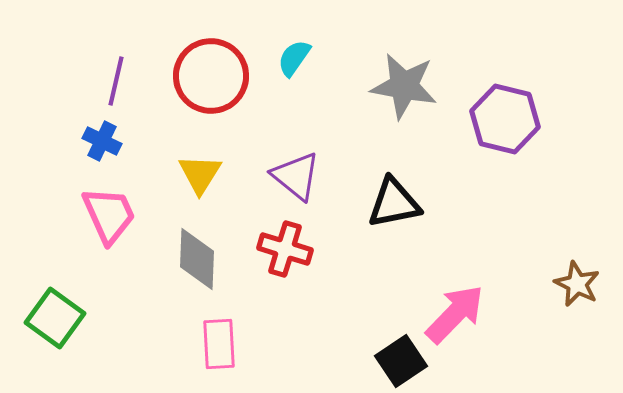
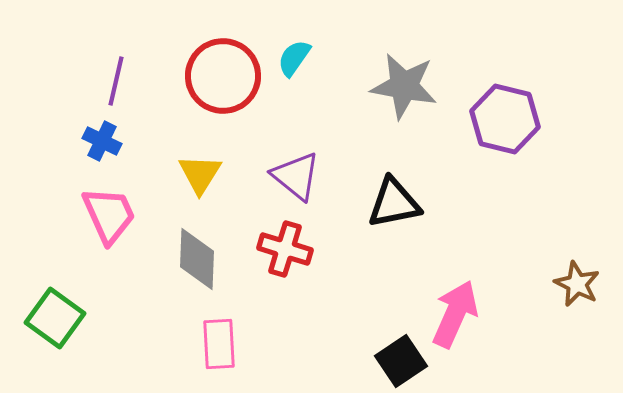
red circle: moved 12 px right
pink arrow: rotated 20 degrees counterclockwise
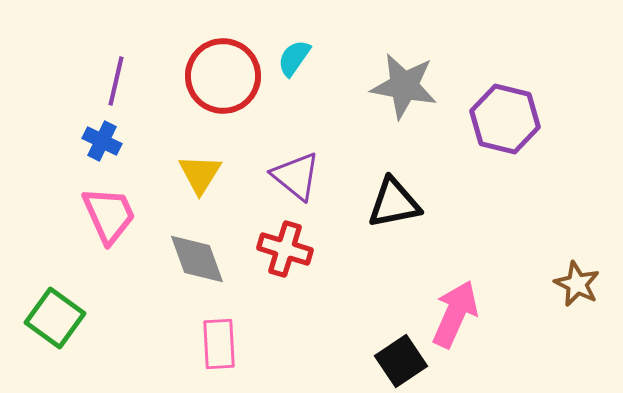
gray diamond: rotated 22 degrees counterclockwise
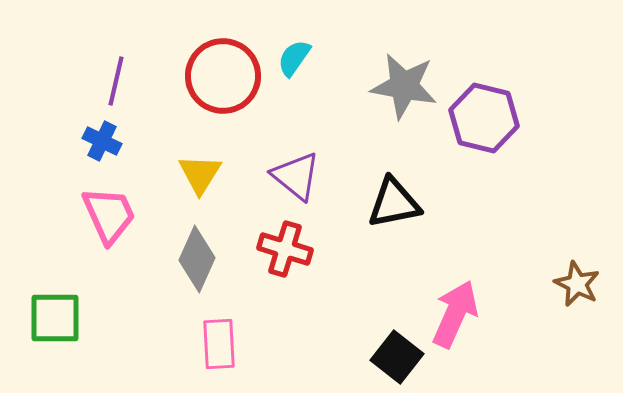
purple hexagon: moved 21 px left, 1 px up
gray diamond: rotated 44 degrees clockwise
green square: rotated 36 degrees counterclockwise
black square: moved 4 px left, 4 px up; rotated 18 degrees counterclockwise
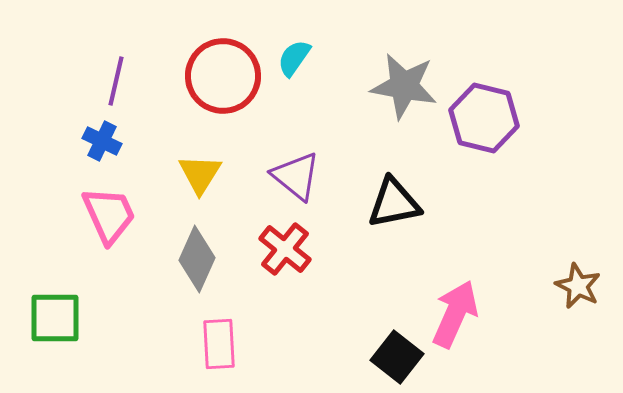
red cross: rotated 22 degrees clockwise
brown star: moved 1 px right, 2 px down
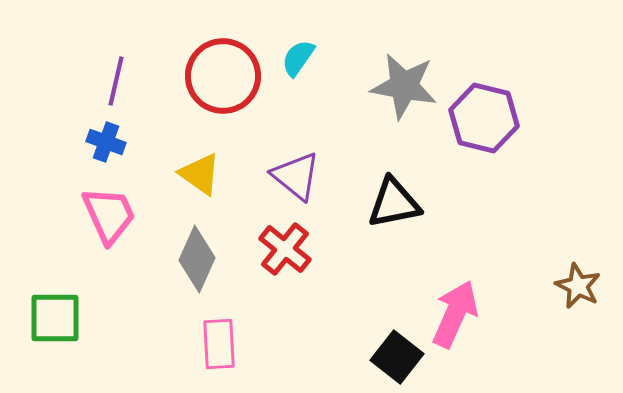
cyan semicircle: moved 4 px right
blue cross: moved 4 px right, 1 px down; rotated 6 degrees counterclockwise
yellow triangle: rotated 27 degrees counterclockwise
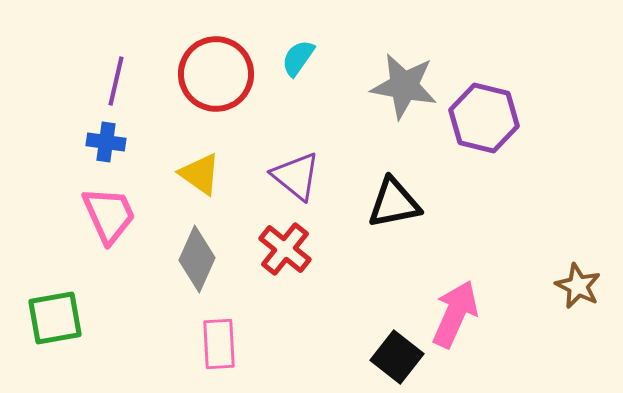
red circle: moved 7 px left, 2 px up
blue cross: rotated 12 degrees counterclockwise
green square: rotated 10 degrees counterclockwise
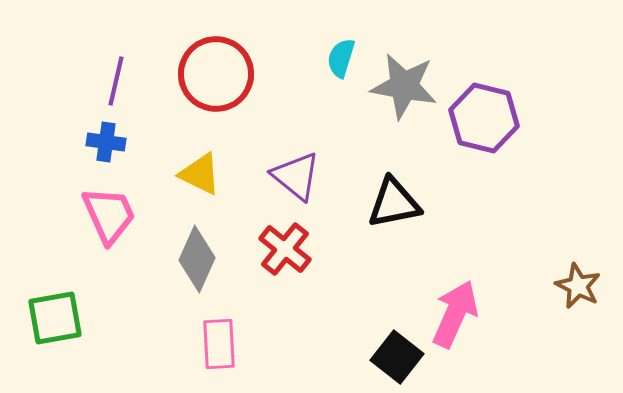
cyan semicircle: moved 43 px right; rotated 18 degrees counterclockwise
yellow triangle: rotated 9 degrees counterclockwise
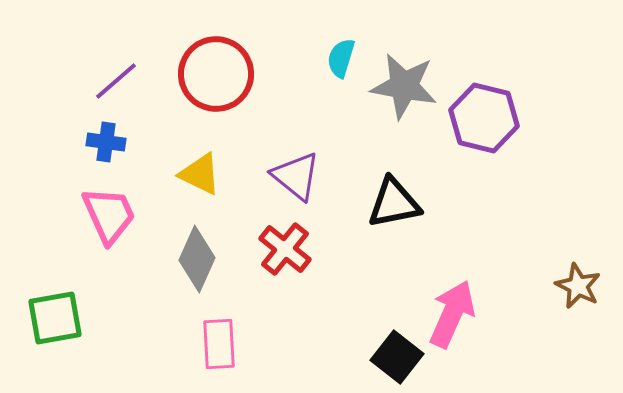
purple line: rotated 36 degrees clockwise
pink arrow: moved 3 px left
